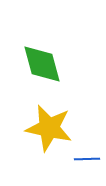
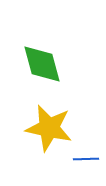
blue line: moved 1 px left
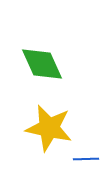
green diamond: rotated 9 degrees counterclockwise
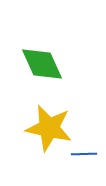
blue line: moved 2 px left, 5 px up
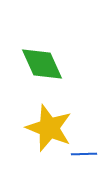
yellow star: rotated 9 degrees clockwise
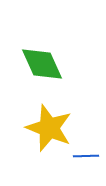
blue line: moved 2 px right, 2 px down
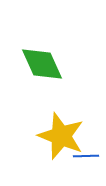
yellow star: moved 12 px right, 8 px down
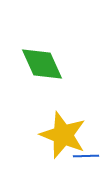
yellow star: moved 2 px right, 1 px up
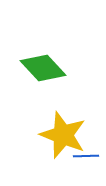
green diamond: moved 1 px right, 4 px down; rotated 18 degrees counterclockwise
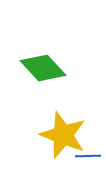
blue line: moved 2 px right
